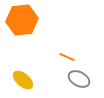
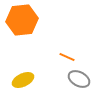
yellow ellipse: rotated 65 degrees counterclockwise
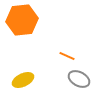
orange line: moved 1 px up
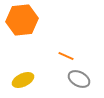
orange line: moved 1 px left
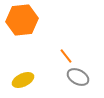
orange line: rotated 28 degrees clockwise
gray ellipse: moved 1 px left, 2 px up
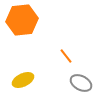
gray ellipse: moved 3 px right, 6 px down
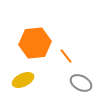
orange hexagon: moved 13 px right, 23 px down
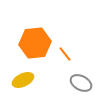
orange line: moved 1 px left, 2 px up
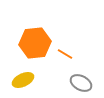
orange line: rotated 21 degrees counterclockwise
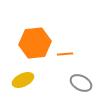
orange line: rotated 35 degrees counterclockwise
